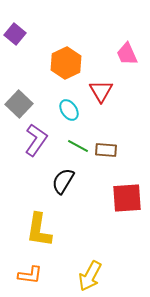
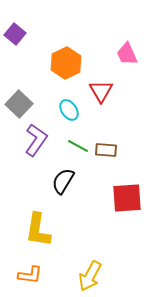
yellow L-shape: moved 1 px left
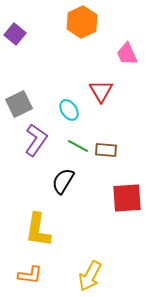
orange hexagon: moved 16 px right, 41 px up
gray square: rotated 20 degrees clockwise
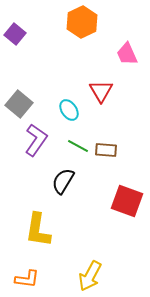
gray square: rotated 24 degrees counterclockwise
red square: moved 3 px down; rotated 24 degrees clockwise
orange L-shape: moved 3 px left, 4 px down
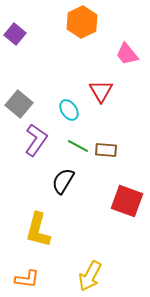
pink trapezoid: rotated 15 degrees counterclockwise
yellow L-shape: rotated 6 degrees clockwise
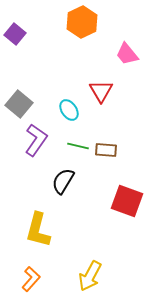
green line: rotated 15 degrees counterclockwise
orange L-shape: moved 4 px right; rotated 55 degrees counterclockwise
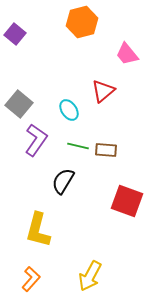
orange hexagon: rotated 12 degrees clockwise
red triangle: moved 2 px right; rotated 20 degrees clockwise
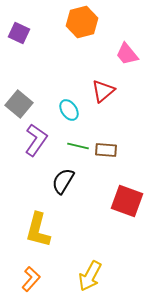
purple square: moved 4 px right, 1 px up; rotated 15 degrees counterclockwise
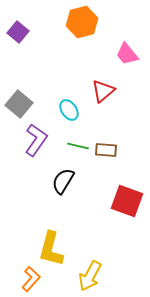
purple square: moved 1 px left, 1 px up; rotated 15 degrees clockwise
yellow L-shape: moved 13 px right, 19 px down
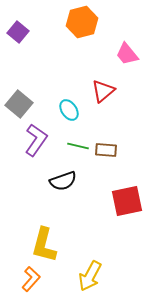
black semicircle: rotated 140 degrees counterclockwise
red square: rotated 32 degrees counterclockwise
yellow L-shape: moved 7 px left, 4 px up
